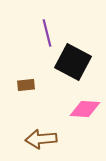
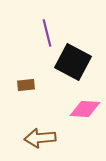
brown arrow: moved 1 px left, 1 px up
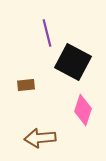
pink diamond: moved 2 px left, 1 px down; rotated 76 degrees counterclockwise
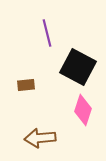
black square: moved 5 px right, 5 px down
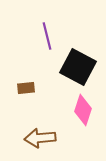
purple line: moved 3 px down
brown rectangle: moved 3 px down
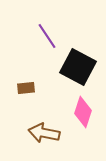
purple line: rotated 20 degrees counterclockwise
pink diamond: moved 2 px down
brown arrow: moved 4 px right, 5 px up; rotated 16 degrees clockwise
